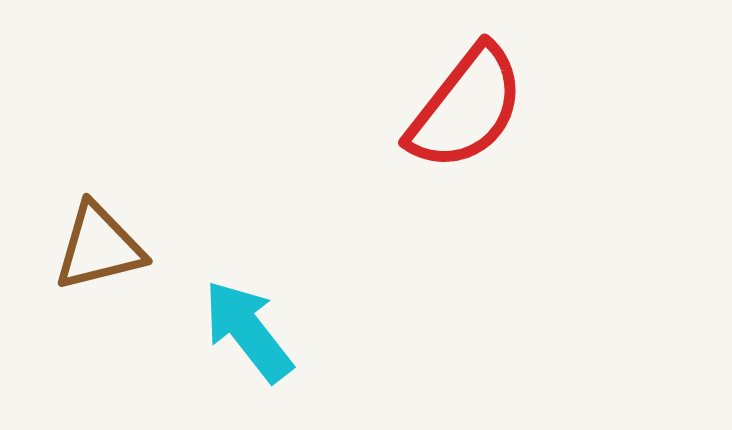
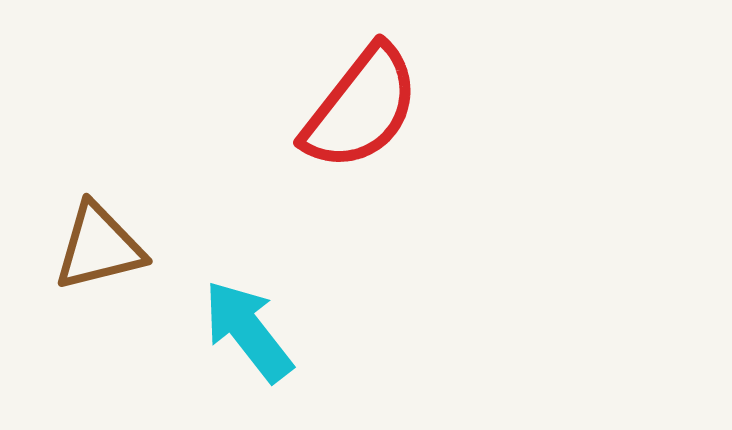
red semicircle: moved 105 px left
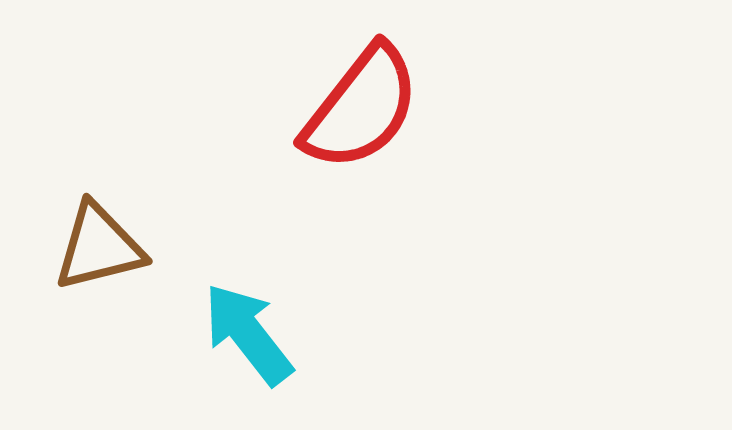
cyan arrow: moved 3 px down
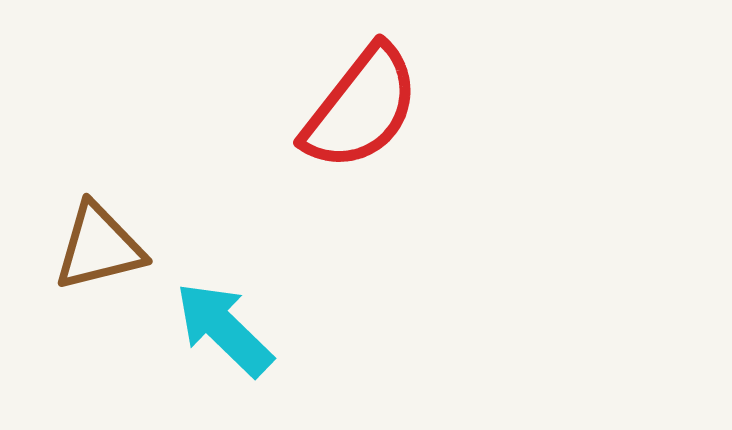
cyan arrow: moved 24 px left, 5 px up; rotated 8 degrees counterclockwise
